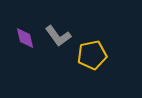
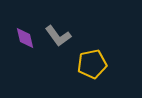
yellow pentagon: moved 9 px down
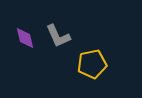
gray L-shape: rotated 12 degrees clockwise
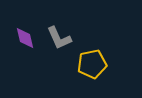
gray L-shape: moved 1 px right, 2 px down
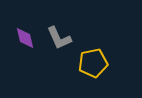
yellow pentagon: moved 1 px right, 1 px up
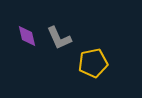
purple diamond: moved 2 px right, 2 px up
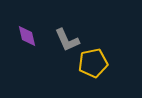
gray L-shape: moved 8 px right, 2 px down
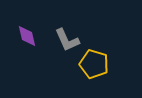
yellow pentagon: moved 1 px right, 1 px down; rotated 28 degrees clockwise
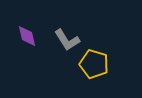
gray L-shape: rotated 8 degrees counterclockwise
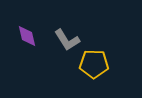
yellow pentagon: rotated 16 degrees counterclockwise
